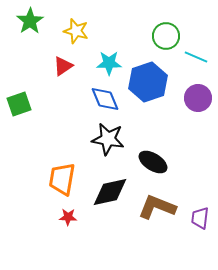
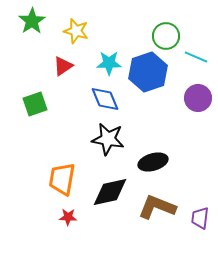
green star: moved 2 px right
blue hexagon: moved 10 px up
green square: moved 16 px right
black ellipse: rotated 48 degrees counterclockwise
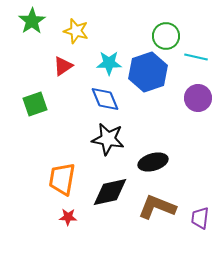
cyan line: rotated 10 degrees counterclockwise
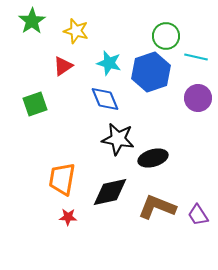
cyan star: rotated 15 degrees clockwise
blue hexagon: moved 3 px right
black star: moved 10 px right
black ellipse: moved 4 px up
purple trapezoid: moved 2 px left, 3 px up; rotated 40 degrees counterclockwise
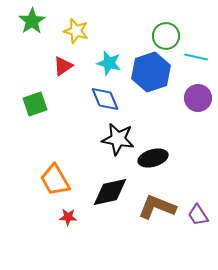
orange trapezoid: moved 7 px left, 1 px down; rotated 40 degrees counterclockwise
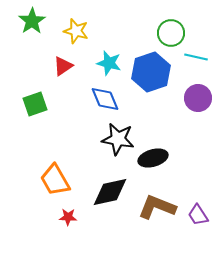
green circle: moved 5 px right, 3 px up
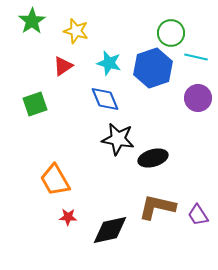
blue hexagon: moved 2 px right, 4 px up
black diamond: moved 38 px down
brown L-shape: rotated 9 degrees counterclockwise
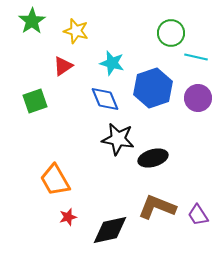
cyan star: moved 3 px right
blue hexagon: moved 20 px down
green square: moved 3 px up
brown L-shape: rotated 9 degrees clockwise
red star: rotated 18 degrees counterclockwise
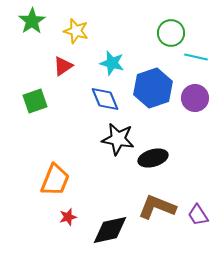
purple circle: moved 3 px left
orange trapezoid: rotated 128 degrees counterclockwise
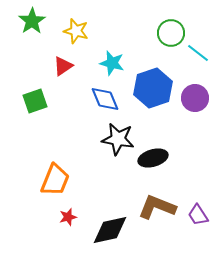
cyan line: moved 2 px right, 4 px up; rotated 25 degrees clockwise
